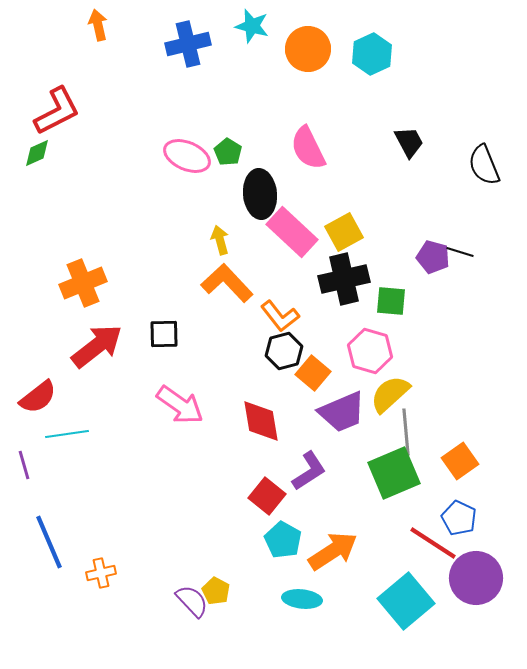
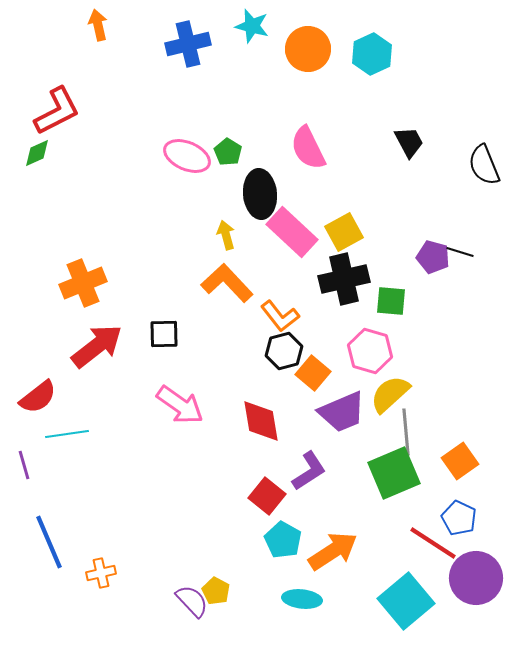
yellow arrow at (220, 240): moved 6 px right, 5 px up
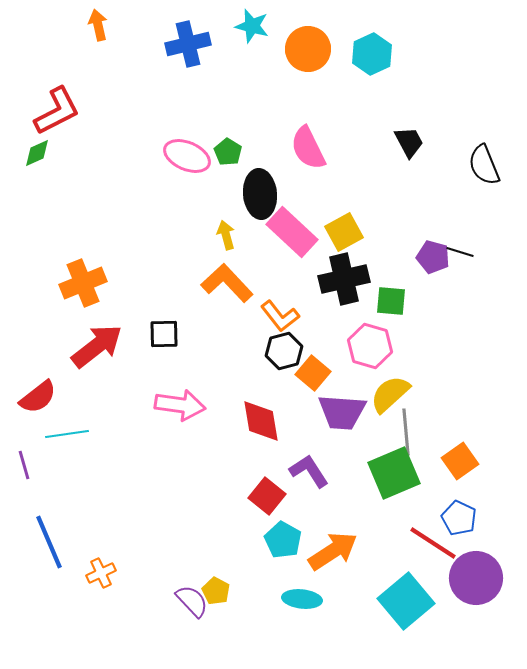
pink hexagon at (370, 351): moved 5 px up
pink arrow at (180, 405): rotated 27 degrees counterclockwise
purple trapezoid at (342, 412): rotated 27 degrees clockwise
purple L-shape at (309, 471): rotated 90 degrees counterclockwise
orange cross at (101, 573): rotated 12 degrees counterclockwise
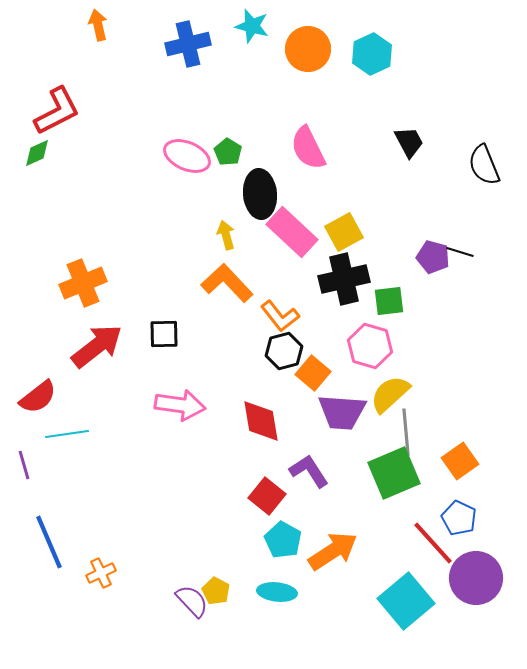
green square at (391, 301): moved 2 px left; rotated 12 degrees counterclockwise
red line at (433, 543): rotated 15 degrees clockwise
cyan ellipse at (302, 599): moved 25 px left, 7 px up
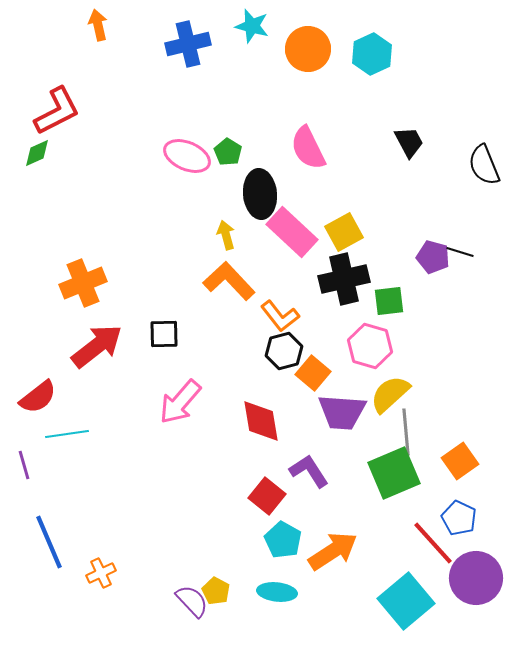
orange L-shape at (227, 283): moved 2 px right, 2 px up
pink arrow at (180, 405): moved 3 px up; rotated 123 degrees clockwise
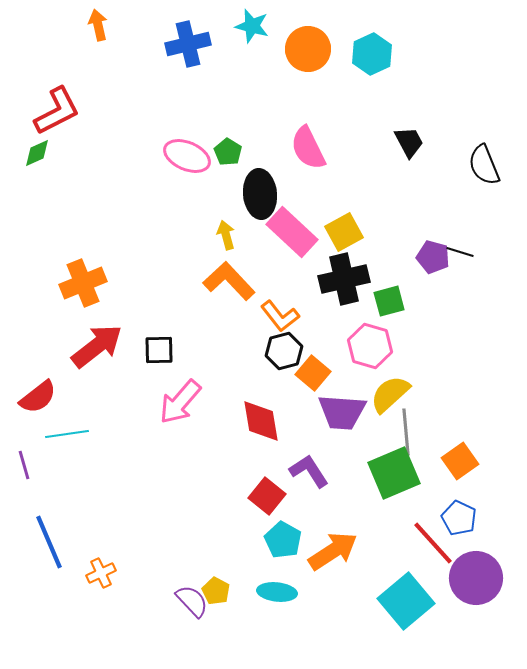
green square at (389, 301): rotated 8 degrees counterclockwise
black square at (164, 334): moved 5 px left, 16 px down
